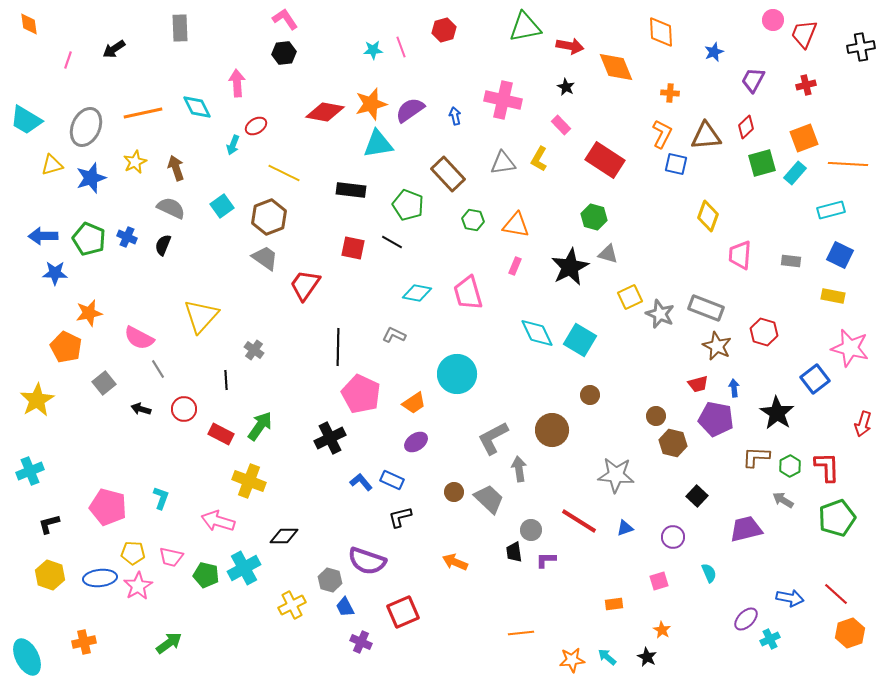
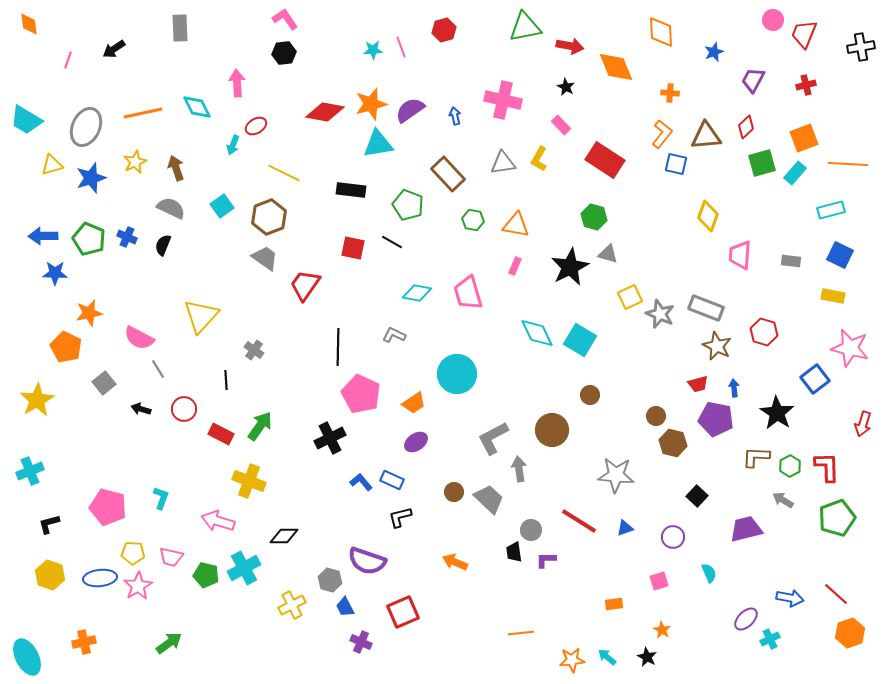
orange L-shape at (662, 134): rotated 12 degrees clockwise
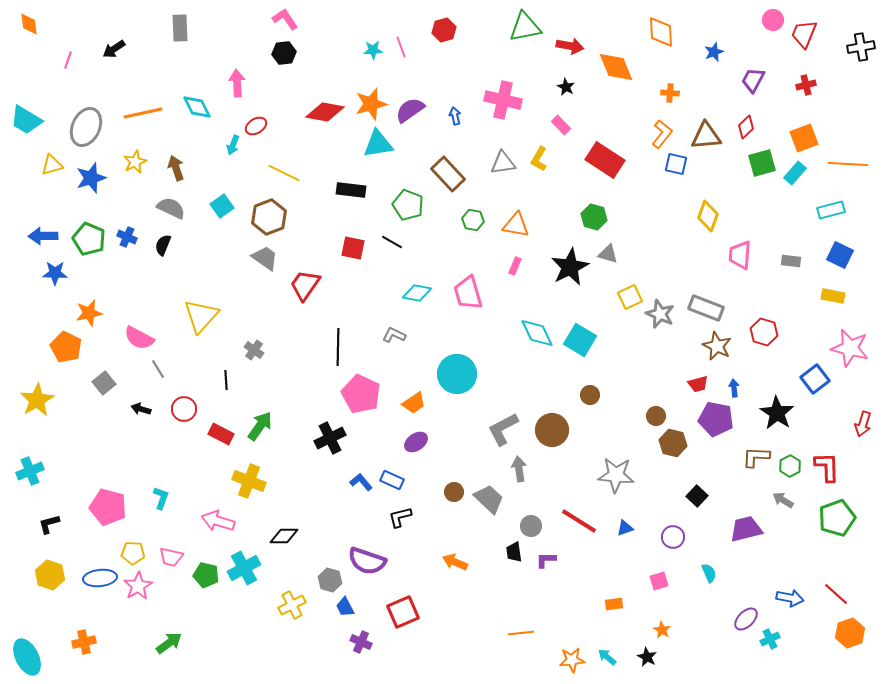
gray L-shape at (493, 438): moved 10 px right, 9 px up
gray circle at (531, 530): moved 4 px up
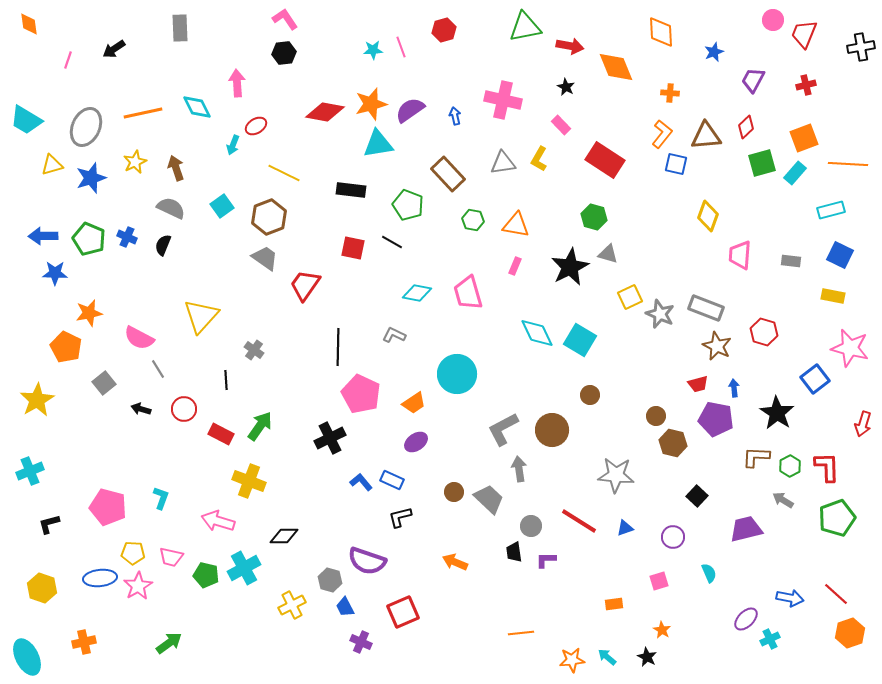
yellow hexagon at (50, 575): moved 8 px left, 13 px down
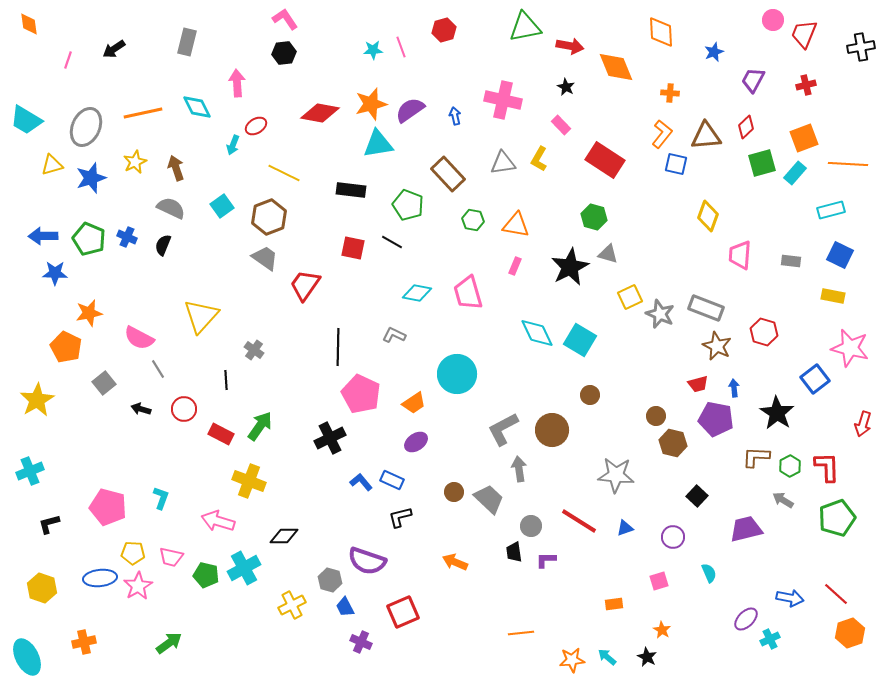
gray rectangle at (180, 28): moved 7 px right, 14 px down; rotated 16 degrees clockwise
red diamond at (325, 112): moved 5 px left, 1 px down
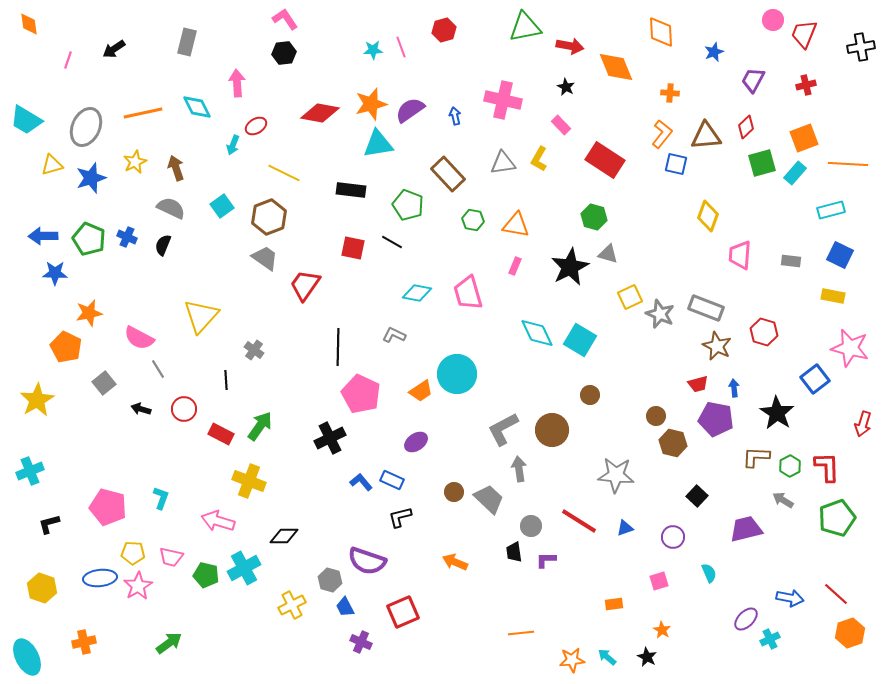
orange trapezoid at (414, 403): moved 7 px right, 12 px up
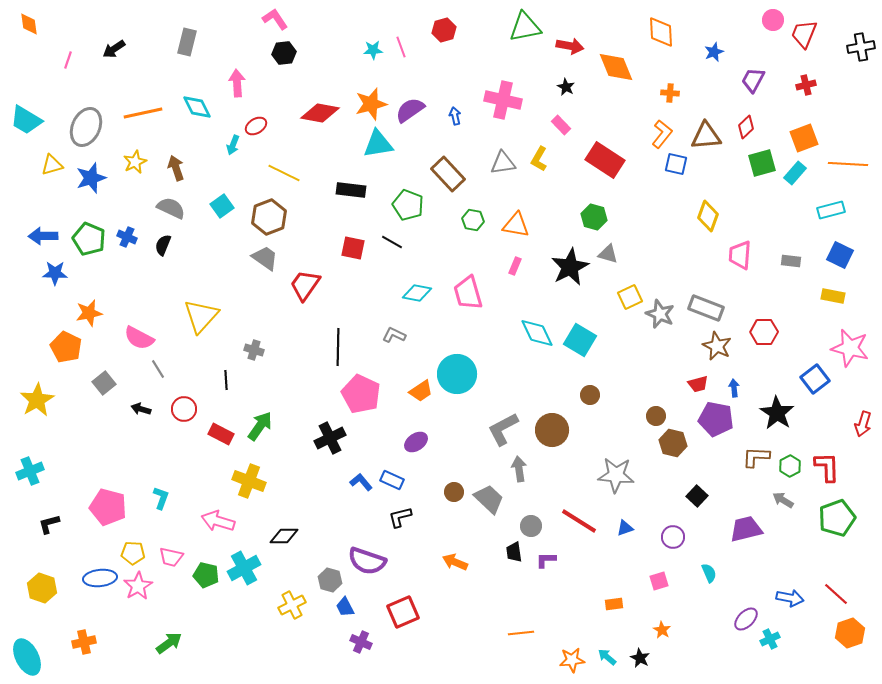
pink L-shape at (285, 19): moved 10 px left
red hexagon at (764, 332): rotated 16 degrees counterclockwise
gray cross at (254, 350): rotated 18 degrees counterclockwise
black star at (647, 657): moved 7 px left, 1 px down
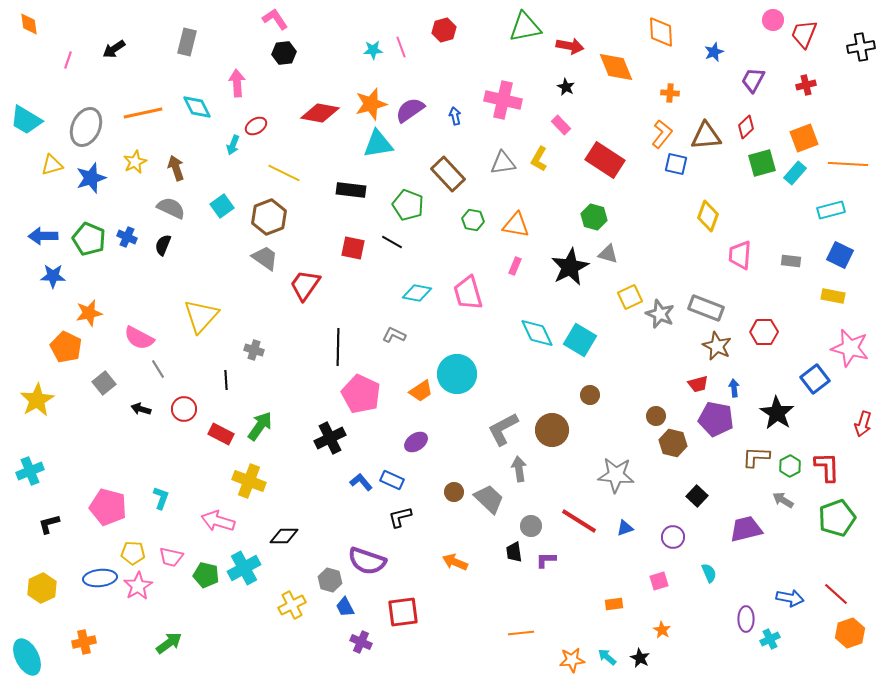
blue star at (55, 273): moved 2 px left, 3 px down
yellow hexagon at (42, 588): rotated 16 degrees clockwise
red square at (403, 612): rotated 16 degrees clockwise
purple ellipse at (746, 619): rotated 45 degrees counterclockwise
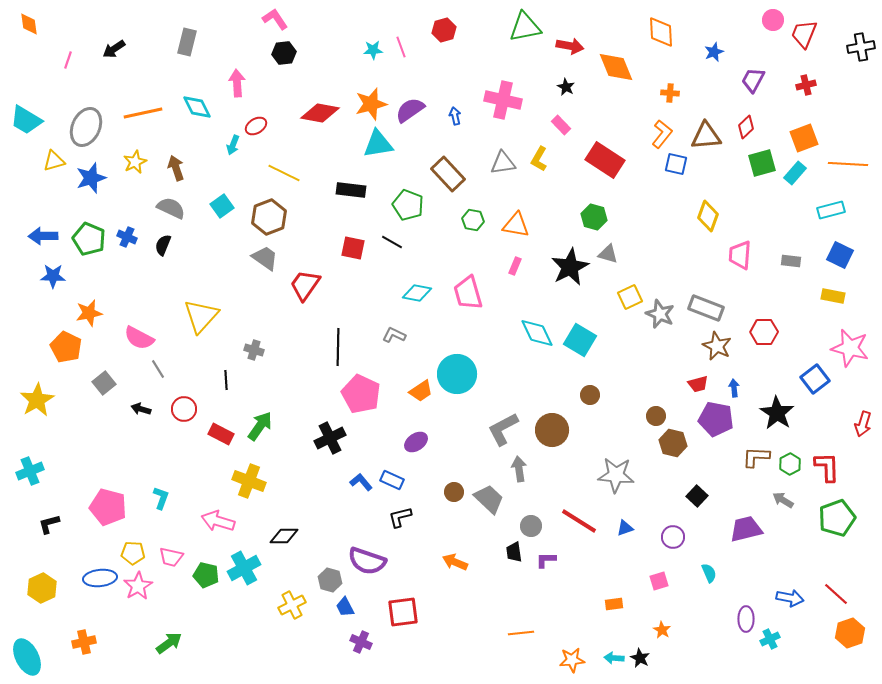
yellow triangle at (52, 165): moved 2 px right, 4 px up
green hexagon at (790, 466): moved 2 px up
cyan arrow at (607, 657): moved 7 px right, 1 px down; rotated 36 degrees counterclockwise
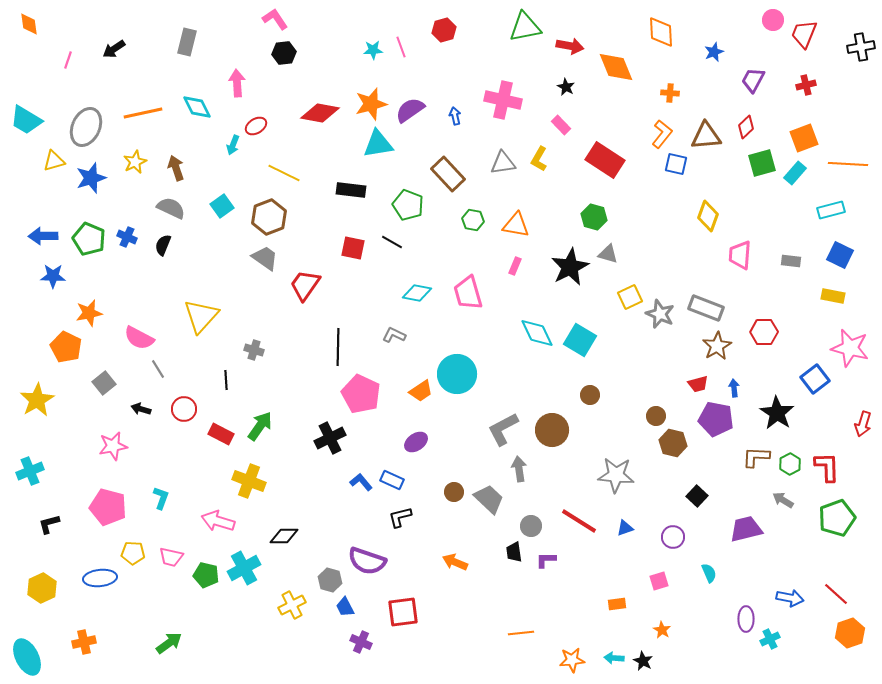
brown star at (717, 346): rotated 16 degrees clockwise
pink star at (138, 586): moved 25 px left, 140 px up; rotated 20 degrees clockwise
orange rectangle at (614, 604): moved 3 px right
black star at (640, 658): moved 3 px right, 3 px down
